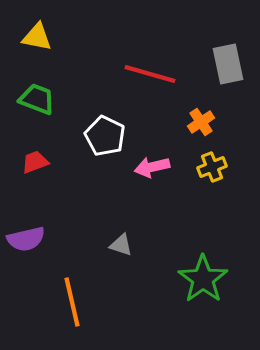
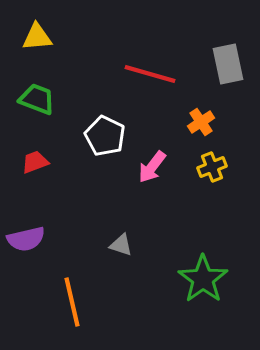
yellow triangle: rotated 16 degrees counterclockwise
pink arrow: rotated 40 degrees counterclockwise
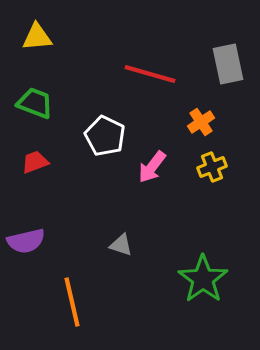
green trapezoid: moved 2 px left, 4 px down
purple semicircle: moved 2 px down
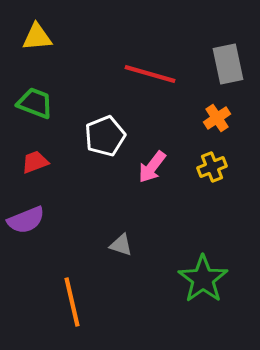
orange cross: moved 16 px right, 4 px up
white pentagon: rotated 24 degrees clockwise
purple semicircle: moved 21 px up; rotated 9 degrees counterclockwise
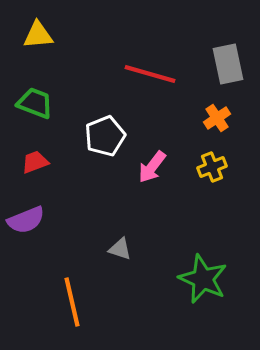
yellow triangle: moved 1 px right, 2 px up
gray triangle: moved 1 px left, 4 px down
green star: rotated 12 degrees counterclockwise
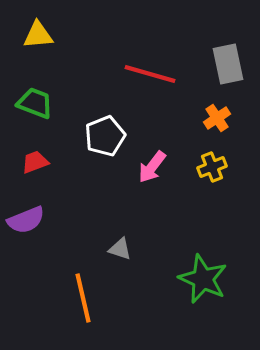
orange line: moved 11 px right, 4 px up
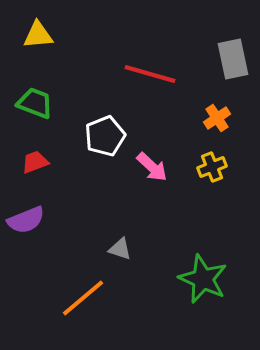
gray rectangle: moved 5 px right, 5 px up
pink arrow: rotated 84 degrees counterclockwise
orange line: rotated 63 degrees clockwise
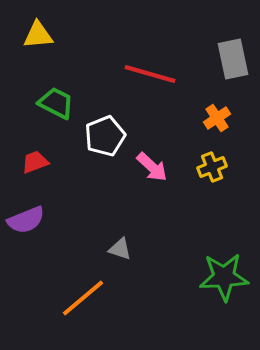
green trapezoid: moved 21 px right; rotated 6 degrees clockwise
green star: moved 21 px right, 2 px up; rotated 27 degrees counterclockwise
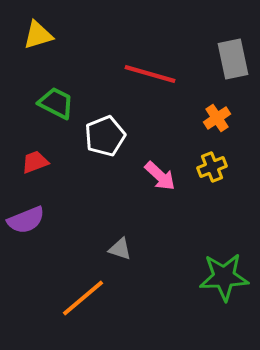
yellow triangle: rotated 12 degrees counterclockwise
pink arrow: moved 8 px right, 9 px down
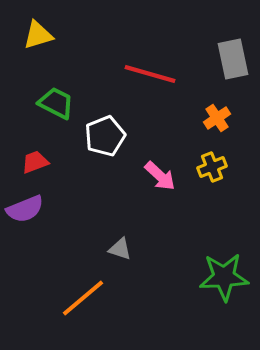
purple semicircle: moved 1 px left, 11 px up
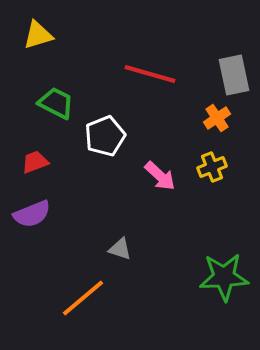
gray rectangle: moved 1 px right, 16 px down
purple semicircle: moved 7 px right, 5 px down
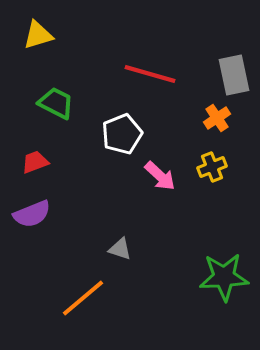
white pentagon: moved 17 px right, 2 px up
